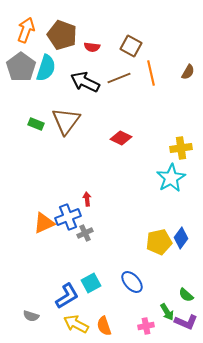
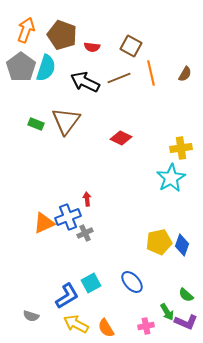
brown semicircle: moved 3 px left, 2 px down
blue diamond: moved 1 px right, 7 px down; rotated 15 degrees counterclockwise
orange semicircle: moved 2 px right, 2 px down; rotated 12 degrees counterclockwise
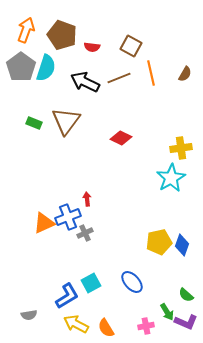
green rectangle: moved 2 px left, 1 px up
gray semicircle: moved 2 px left, 1 px up; rotated 28 degrees counterclockwise
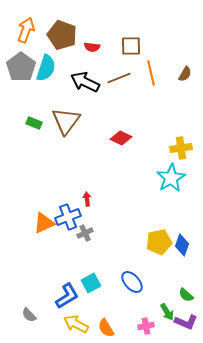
brown square: rotated 30 degrees counterclockwise
gray semicircle: rotated 56 degrees clockwise
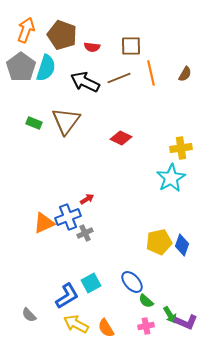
red arrow: rotated 64 degrees clockwise
green semicircle: moved 40 px left, 6 px down
green arrow: moved 3 px right, 3 px down
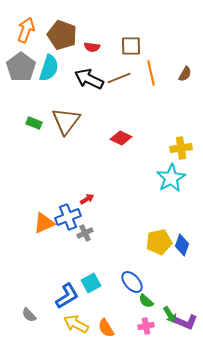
cyan semicircle: moved 3 px right
black arrow: moved 4 px right, 3 px up
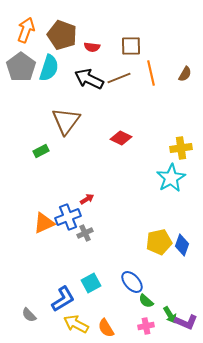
green rectangle: moved 7 px right, 28 px down; rotated 49 degrees counterclockwise
blue L-shape: moved 4 px left, 3 px down
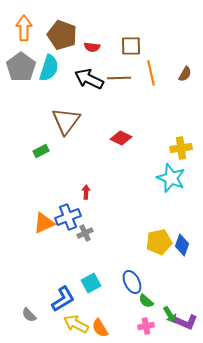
orange arrow: moved 2 px left, 2 px up; rotated 20 degrees counterclockwise
brown line: rotated 20 degrees clockwise
cyan star: rotated 20 degrees counterclockwise
red arrow: moved 1 px left, 7 px up; rotated 56 degrees counterclockwise
blue ellipse: rotated 15 degrees clockwise
orange semicircle: moved 6 px left
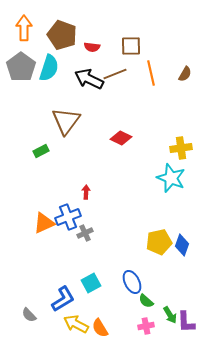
brown line: moved 4 px left, 4 px up; rotated 20 degrees counterclockwise
purple L-shape: rotated 65 degrees clockwise
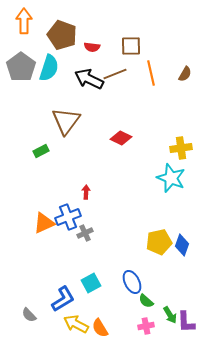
orange arrow: moved 7 px up
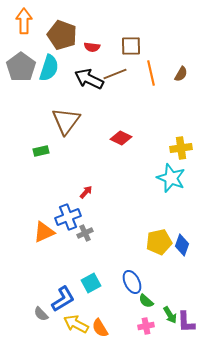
brown semicircle: moved 4 px left
green rectangle: rotated 14 degrees clockwise
red arrow: rotated 40 degrees clockwise
orange triangle: moved 9 px down
gray semicircle: moved 12 px right, 1 px up
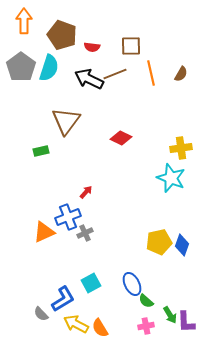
blue ellipse: moved 2 px down
